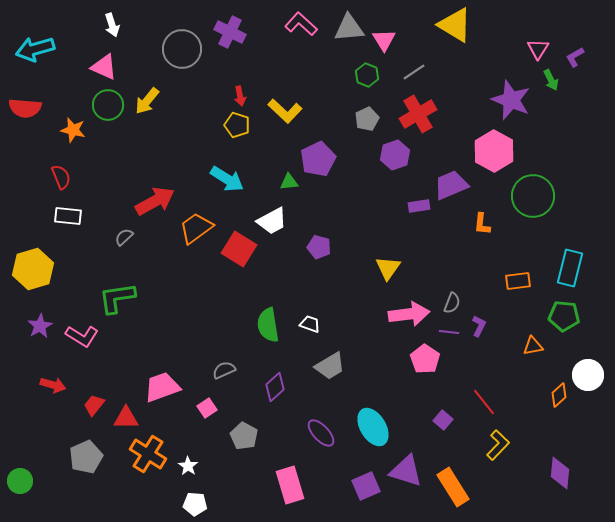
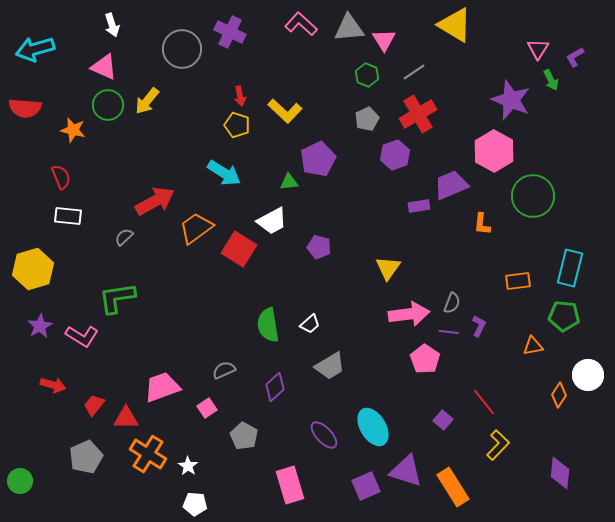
cyan arrow at (227, 179): moved 3 px left, 6 px up
white trapezoid at (310, 324): rotated 120 degrees clockwise
orange diamond at (559, 395): rotated 15 degrees counterclockwise
purple ellipse at (321, 433): moved 3 px right, 2 px down
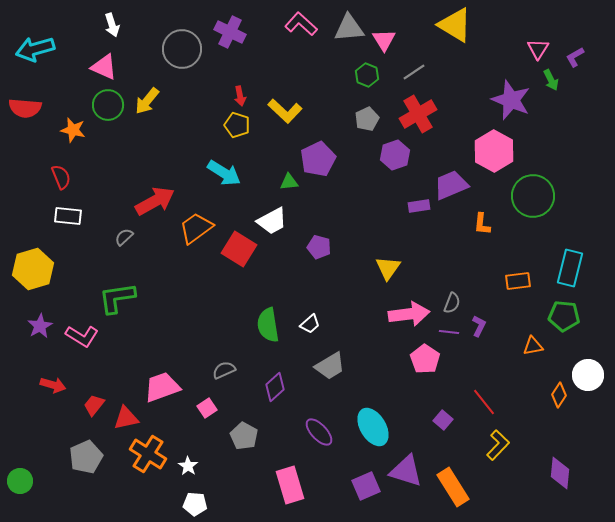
red triangle at (126, 418): rotated 12 degrees counterclockwise
purple ellipse at (324, 435): moved 5 px left, 3 px up
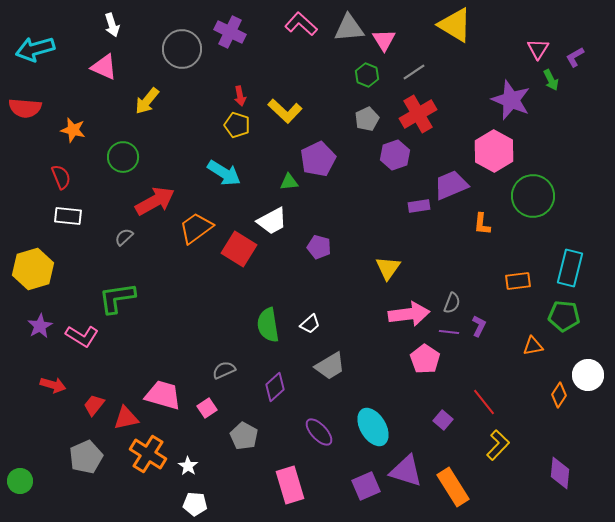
green circle at (108, 105): moved 15 px right, 52 px down
pink trapezoid at (162, 387): moved 1 px right, 8 px down; rotated 36 degrees clockwise
